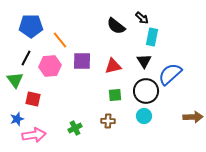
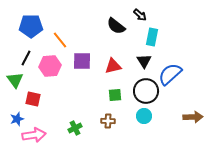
black arrow: moved 2 px left, 3 px up
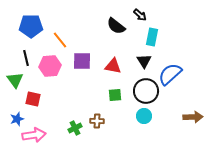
black line: rotated 42 degrees counterclockwise
red triangle: rotated 24 degrees clockwise
brown cross: moved 11 px left
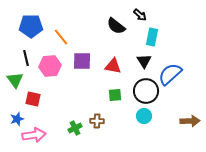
orange line: moved 1 px right, 3 px up
brown arrow: moved 3 px left, 4 px down
